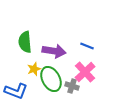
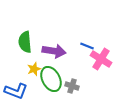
pink cross: moved 16 px right, 13 px up; rotated 15 degrees counterclockwise
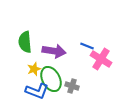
blue L-shape: moved 21 px right
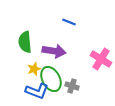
blue line: moved 18 px left, 24 px up
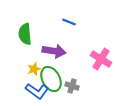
green semicircle: moved 8 px up
blue L-shape: rotated 15 degrees clockwise
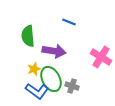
green semicircle: moved 3 px right, 2 px down
pink cross: moved 2 px up
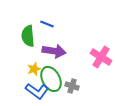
blue line: moved 22 px left, 2 px down
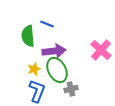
purple arrow: rotated 15 degrees counterclockwise
pink cross: moved 7 px up; rotated 10 degrees clockwise
green ellipse: moved 6 px right, 9 px up
gray cross: moved 1 px left, 3 px down; rotated 32 degrees counterclockwise
blue L-shape: rotated 105 degrees counterclockwise
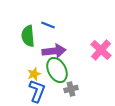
blue line: moved 1 px right, 1 px down
yellow star: moved 5 px down
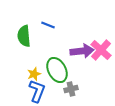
green semicircle: moved 4 px left
purple arrow: moved 28 px right
